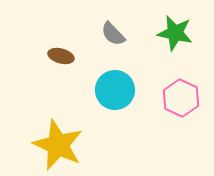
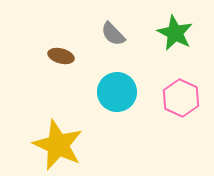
green star: rotated 15 degrees clockwise
cyan circle: moved 2 px right, 2 px down
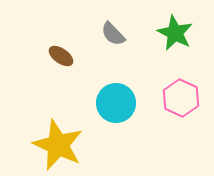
brown ellipse: rotated 20 degrees clockwise
cyan circle: moved 1 px left, 11 px down
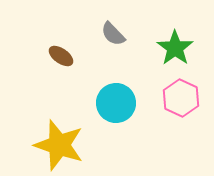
green star: moved 15 px down; rotated 9 degrees clockwise
yellow star: moved 1 px right; rotated 6 degrees counterclockwise
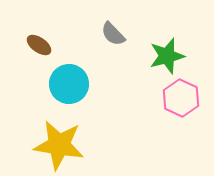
green star: moved 8 px left, 8 px down; rotated 21 degrees clockwise
brown ellipse: moved 22 px left, 11 px up
cyan circle: moved 47 px left, 19 px up
yellow star: rotated 9 degrees counterclockwise
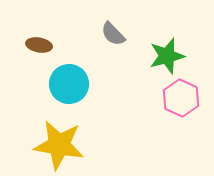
brown ellipse: rotated 25 degrees counterclockwise
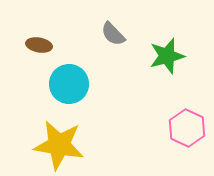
pink hexagon: moved 6 px right, 30 px down
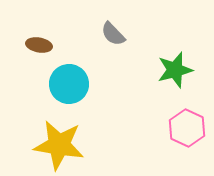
green star: moved 8 px right, 14 px down
